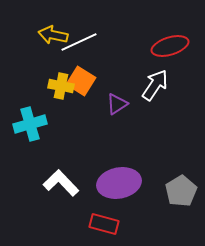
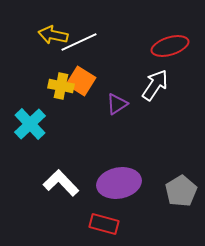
cyan cross: rotated 28 degrees counterclockwise
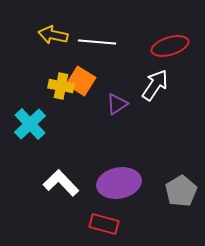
white line: moved 18 px right; rotated 30 degrees clockwise
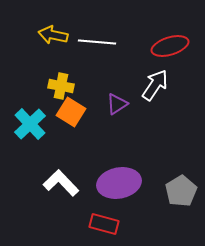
orange square: moved 10 px left, 31 px down
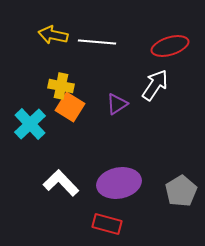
orange square: moved 1 px left, 5 px up
red rectangle: moved 3 px right
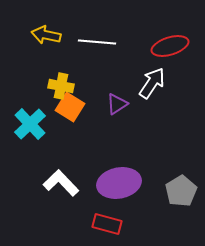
yellow arrow: moved 7 px left
white arrow: moved 3 px left, 2 px up
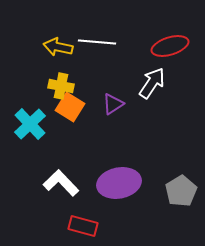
yellow arrow: moved 12 px right, 12 px down
purple triangle: moved 4 px left
red rectangle: moved 24 px left, 2 px down
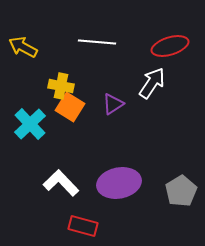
yellow arrow: moved 35 px left; rotated 16 degrees clockwise
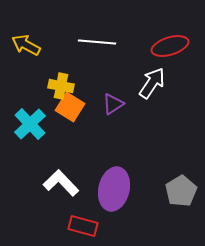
yellow arrow: moved 3 px right, 2 px up
purple ellipse: moved 5 px left, 6 px down; rotated 66 degrees counterclockwise
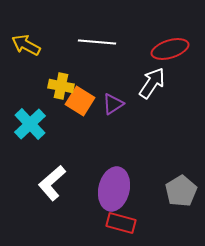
red ellipse: moved 3 px down
orange square: moved 10 px right, 6 px up
white L-shape: moved 9 px left; rotated 87 degrees counterclockwise
red rectangle: moved 38 px right, 3 px up
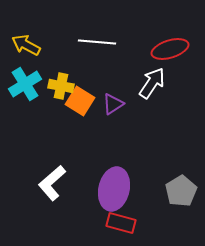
cyan cross: moved 5 px left, 40 px up; rotated 12 degrees clockwise
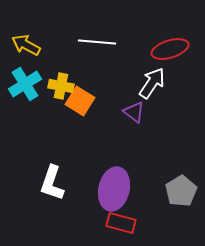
purple triangle: moved 21 px right, 8 px down; rotated 50 degrees counterclockwise
white L-shape: rotated 30 degrees counterclockwise
